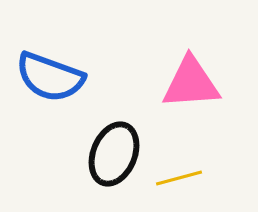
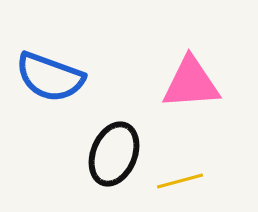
yellow line: moved 1 px right, 3 px down
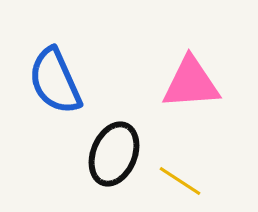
blue semicircle: moved 5 px right, 4 px down; rotated 46 degrees clockwise
yellow line: rotated 48 degrees clockwise
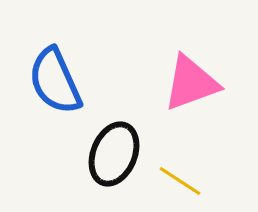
pink triangle: rotated 16 degrees counterclockwise
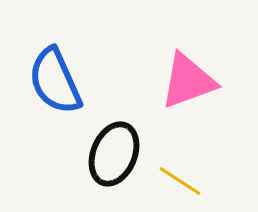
pink triangle: moved 3 px left, 2 px up
